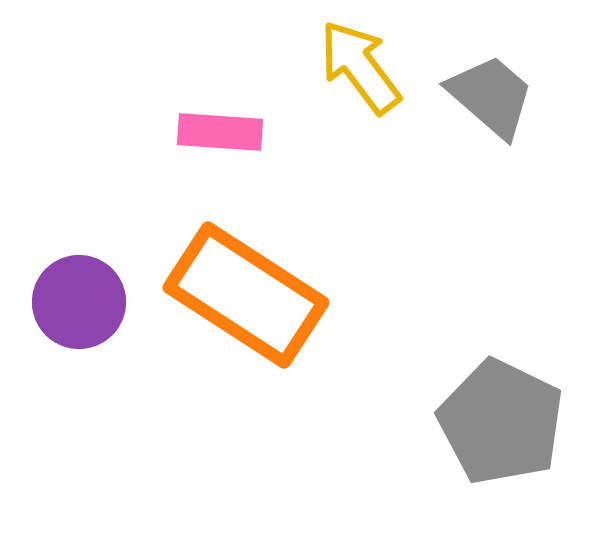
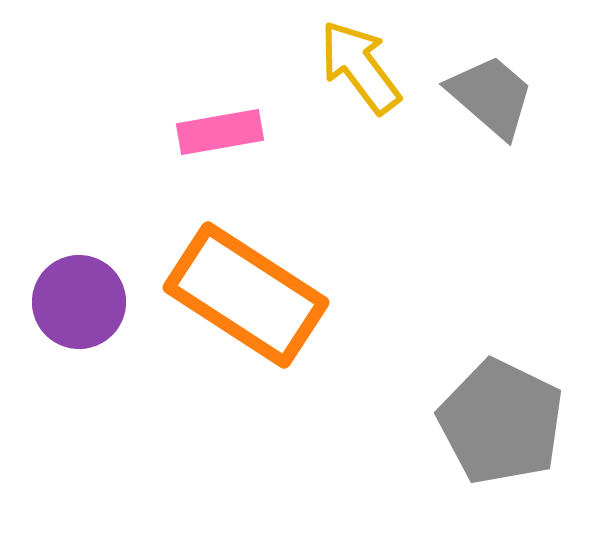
pink rectangle: rotated 14 degrees counterclockwise
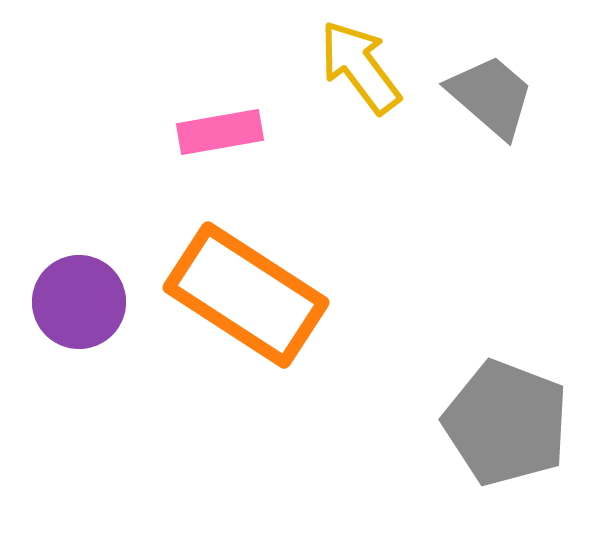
gray pentagon: moved 5 px right, 1 px down; rotated 5 degrees counterclockwise
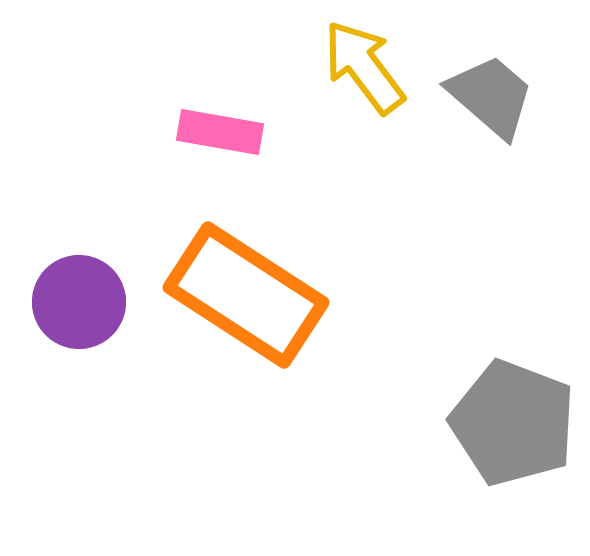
yellow arrow: moved 4 px right
pink rectangle: rotated 20 degrees clockwise
gray pentagon: moved 7 px right
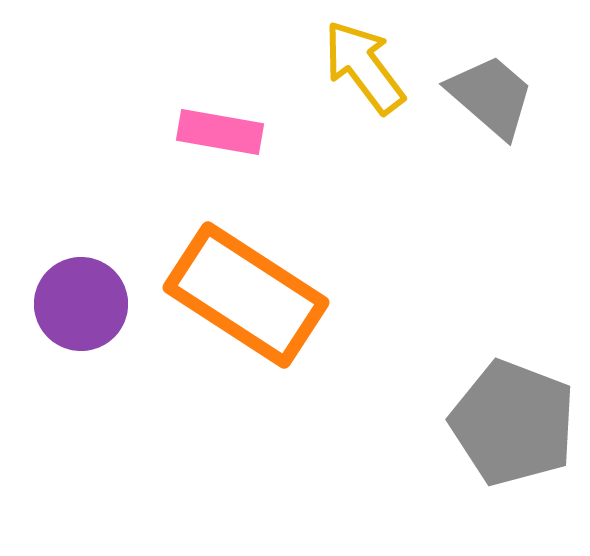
purple circle: moved 2 px right, 2 px down
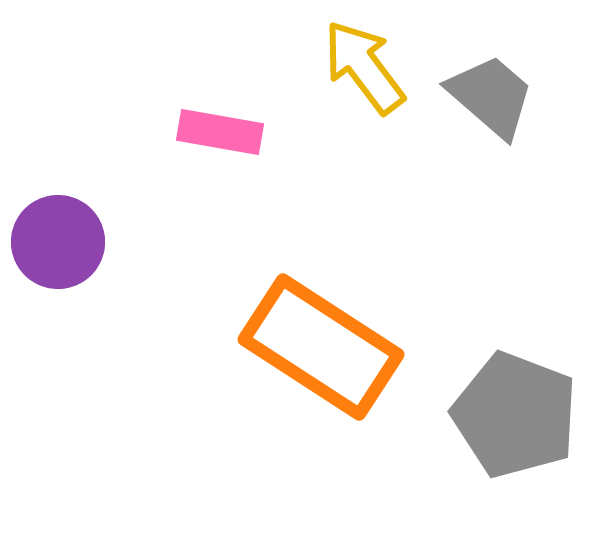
orange rectangle: moved 75 px right, 52 px down
purple circle: moved 23 px left, 62 px up
gray pentagon: moved 2 px right, 8 px up
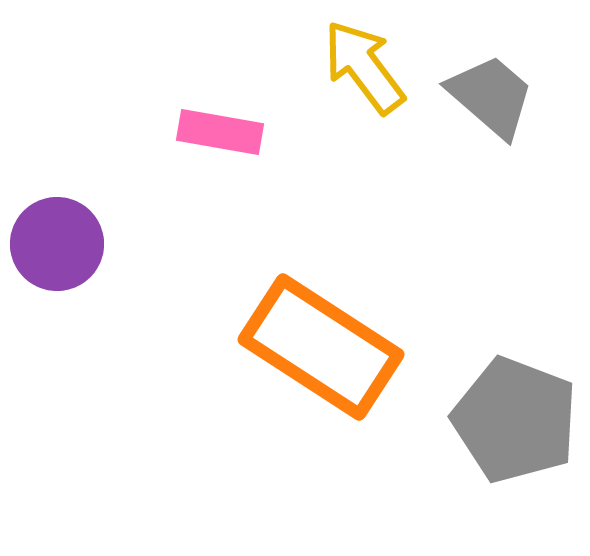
purple circle: moved 1 px left, 2 px down
gray pentagon: moved 5 px down
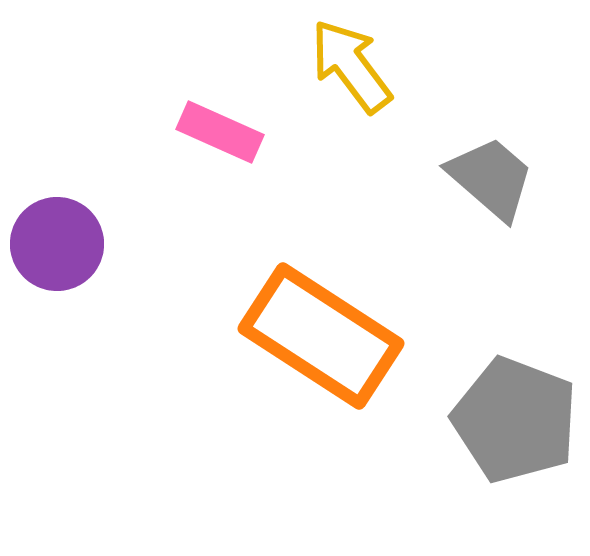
yellow arrow: moved 13 px left, 1 px up
gray trapezoid: moved 82 px down
pink rectangle: rotated 14 degrees clockwise
orange rectangle: moved 11 px up
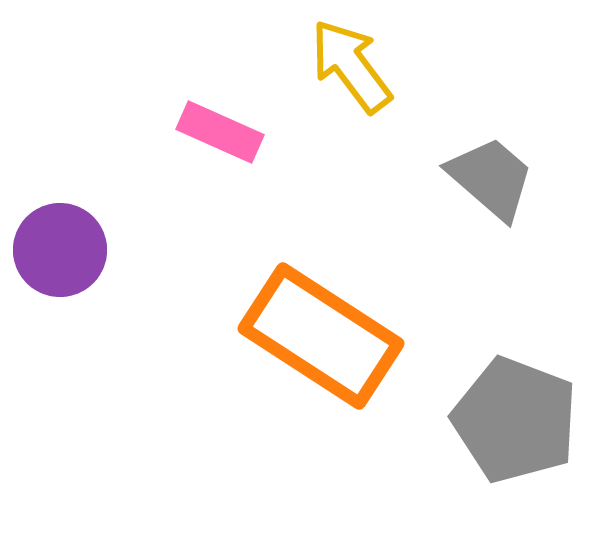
purple circle: moved 3 px right, 6 px down
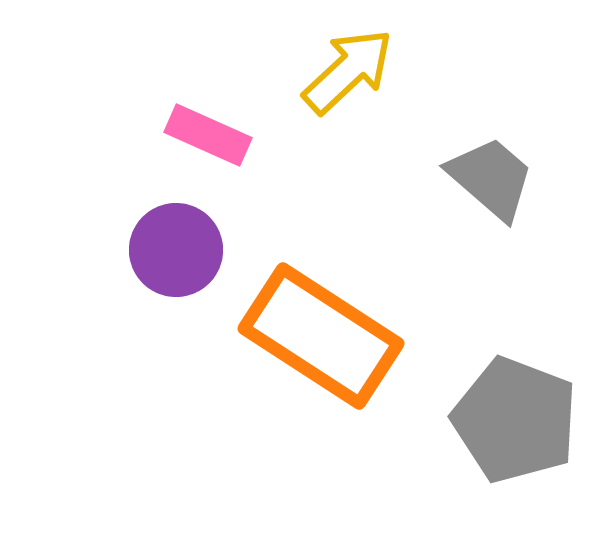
yellow arrow: moved 3 px left, 5 px down; rotated 84 degrees clockwise
pink rectangle: moved 12 px left, 3 px down
purple circle: moved 116 px right
